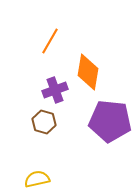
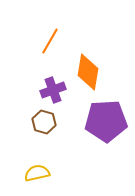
purple cross: moved 2 px left
purple pentagon: moved 4 px left; rotated 9 degrees counterclockwise
yellow semicircle: moved 6 px up
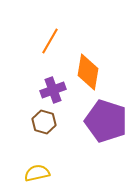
purple pentagon: rotated 21 degrees clockwise
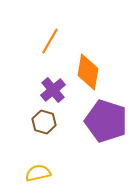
purple cross: rotated 20 degrees counterclockwise
yellow semicircle: moved 1 px right
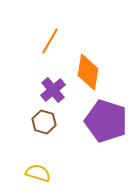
yellow semicircle: rotated 30 degrees clockwise
